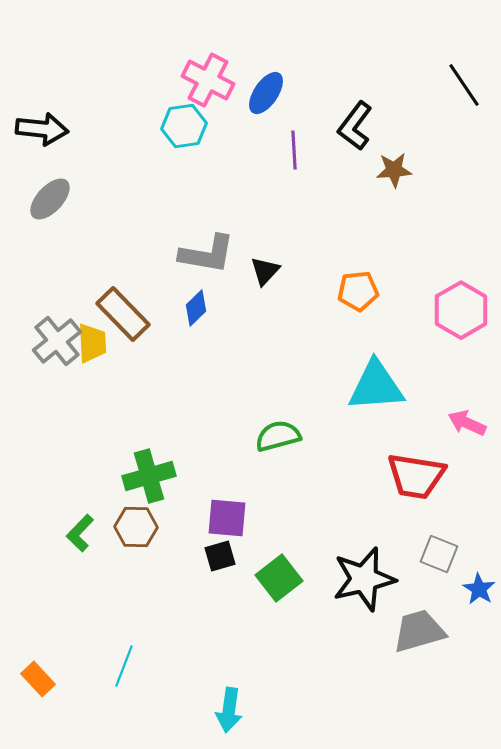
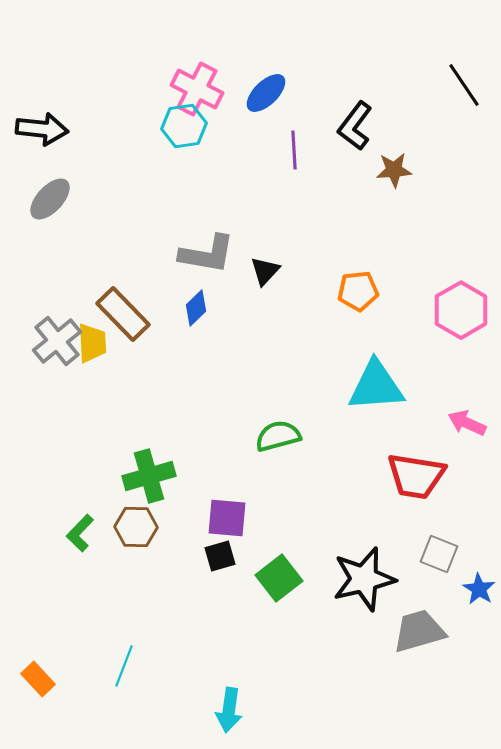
pink cross: moved 11 px left, 9 px down
blue ellipse: rotated 12 degrees clockwise
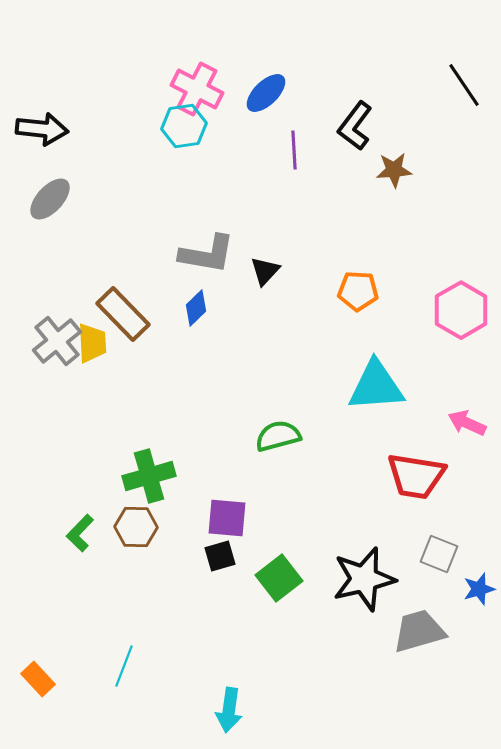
orange pentagon: rotated 9 degrees clockwise
blue star: rotated 24 degrees clockwise
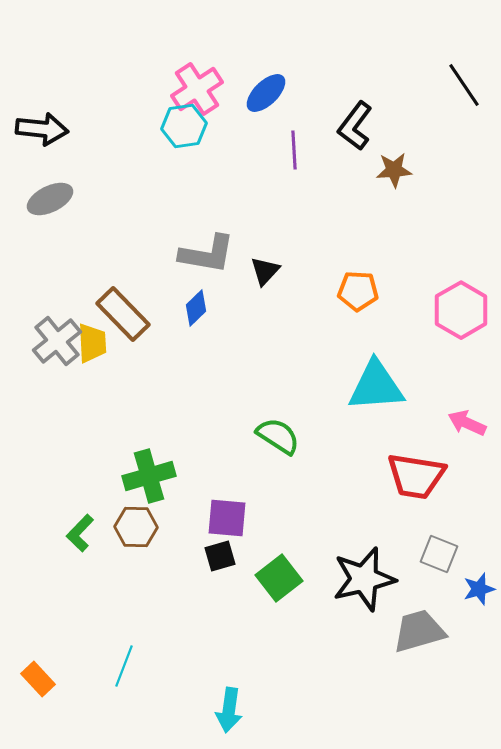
pink cross: rotated 30 degrees clockwise
gray ellipse: rotated 21 degrees clockwise
green semicircle: rotated 48 degrees clockwise
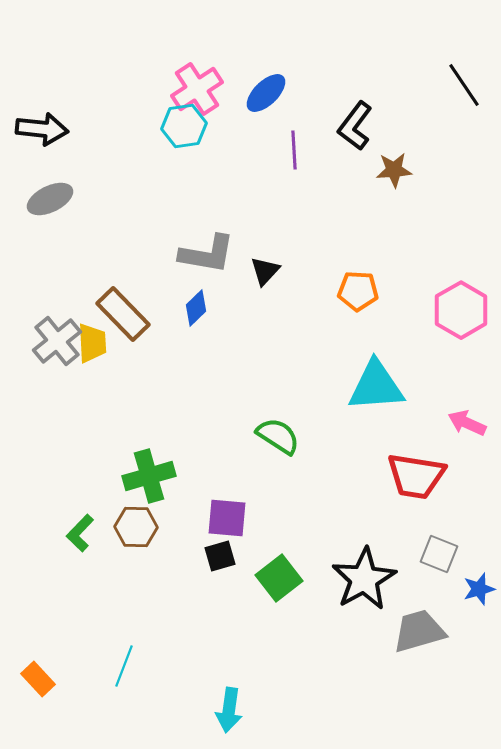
black star: rotated 16 degrees counterclockwise
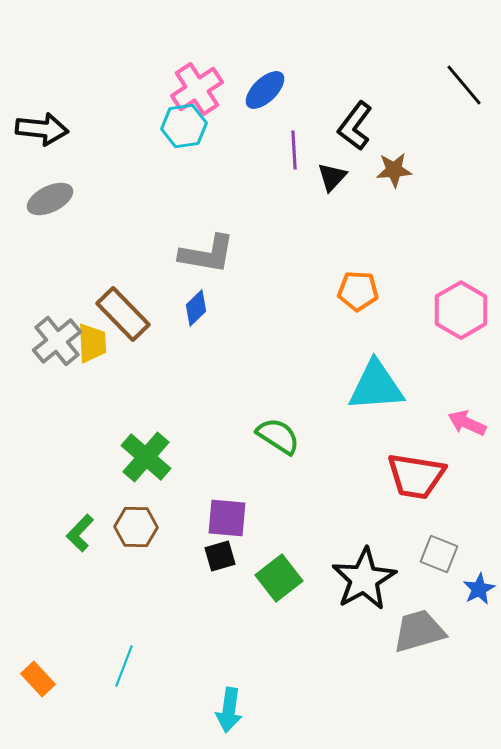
black line: rotated 6 degrees counterclockwise
blue ellipse: moved 1 px left, 3 px up
black triangle: moved 67 px right, 94 px up
green cross: moved 3 px left, 19 px up; rotated 33 degrees counterclockwise
blue star: rotated 12 degrees counterclockwise
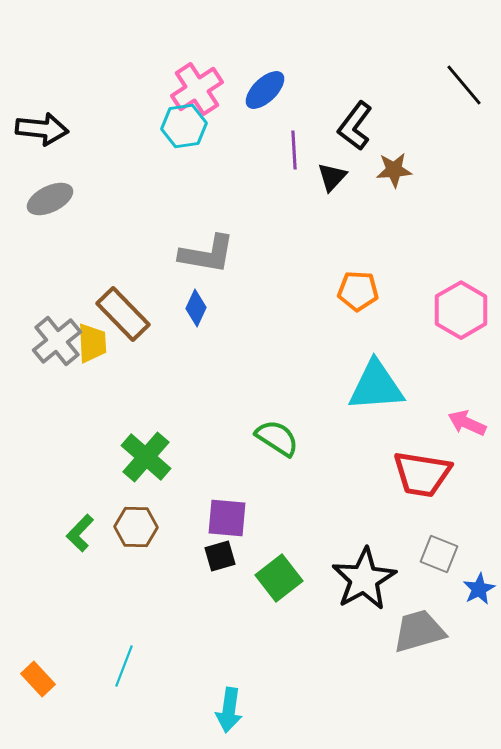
blue diamond: rotated 21 degrees counterclockwise
green semicircle: moved 1 px left, 2 px down
red trapezoid: moved 6 px right, 2 px up
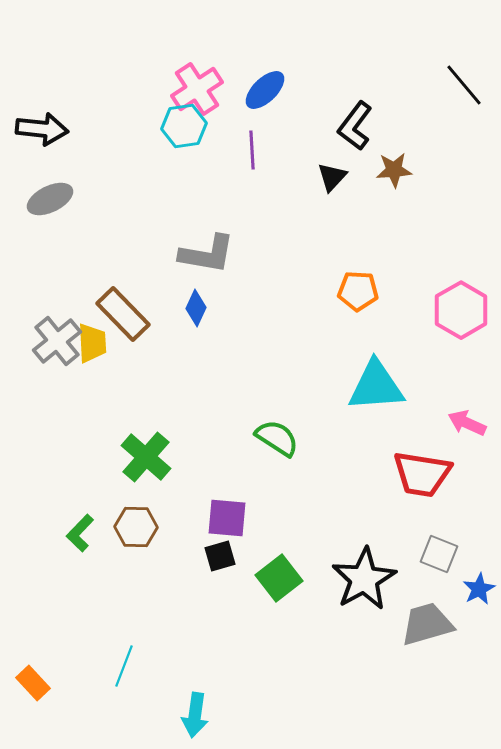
purple line: moved 42 px left
gray trapezoid: moved 8 px right, 7 px up
orange rectangle: moved 5 px left, 4 px down
cyan arrow: moved 34 px left, 5 px down
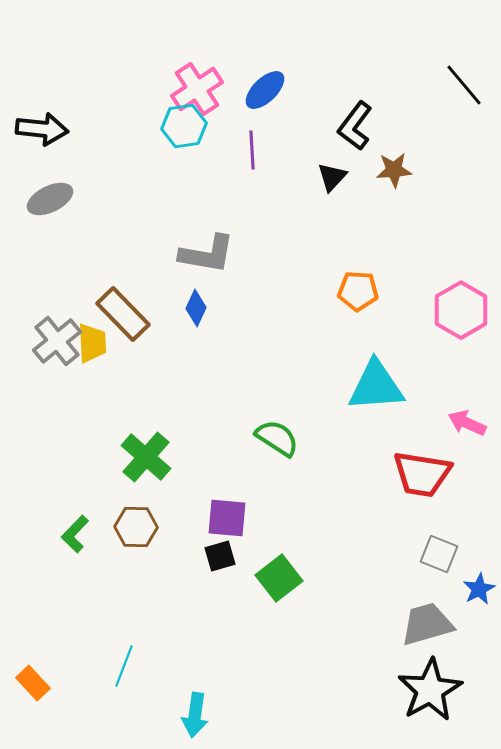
green L-shape: moved 5 px left, 1 px down
black star: moved 66 px right, 111 px down
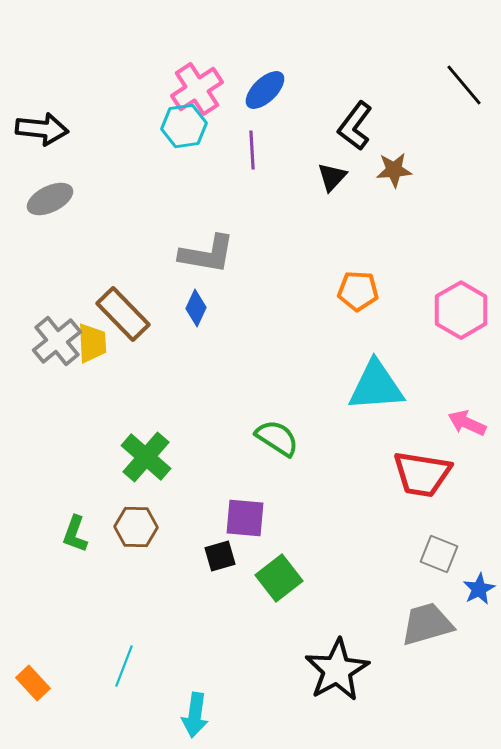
purple square: moved 18 px right
green L-shape: rotated 24 degrees counterclockwise
black star: moved 93 px left, 20 px up
